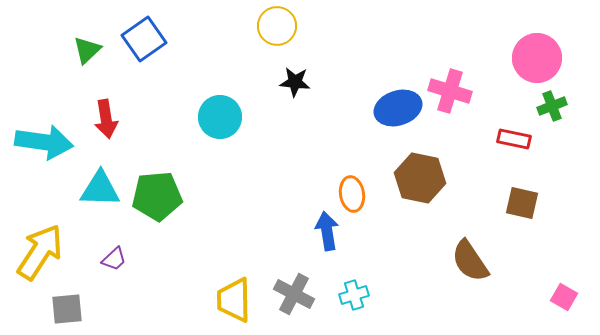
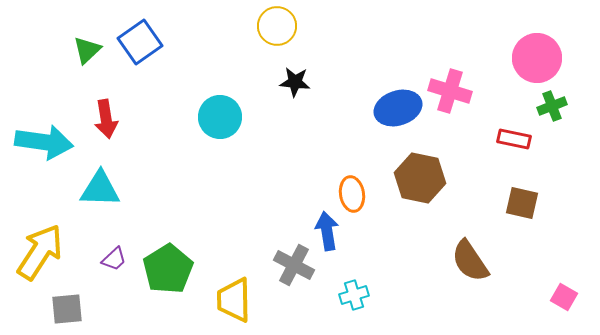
blue square: moved 4 px left, 3 px down
green pentagon: moved 11 px right, 73 px down; rotated 27 degrees counterclockwise
gray cross: moved 29 px up
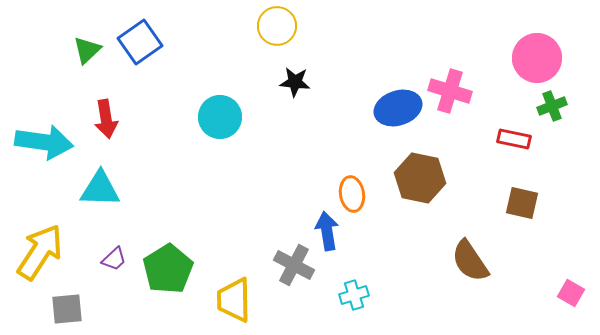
pink square: moved 7 px right, 4 px up
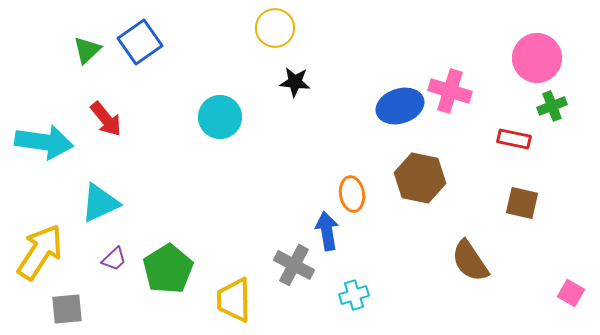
yellow circle: moved 2 px left, 2 px down
blue ellipse: moved 2 px right, 2 px up
red arrow: rotated 30 degrees counterclockwise
cyan triangle: moved 14 px down; rotated 27 degrees counterclockwise
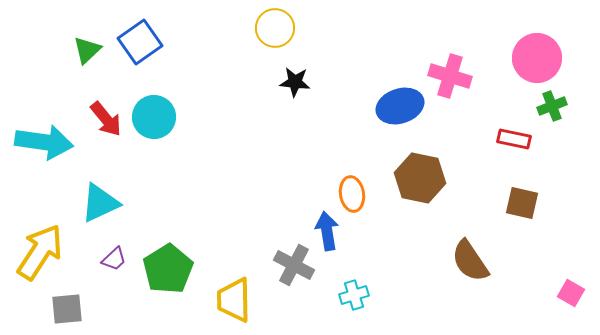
pink cross: moved 15 px up
cyan circle: moved 66 px left
